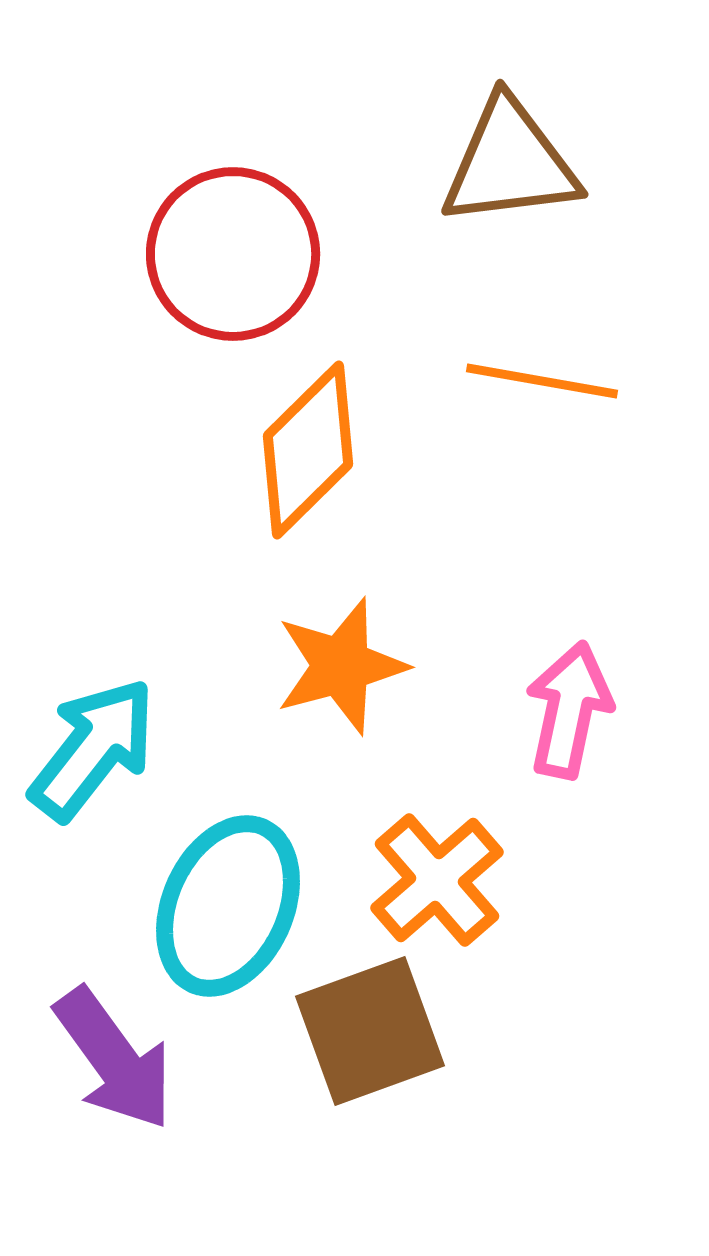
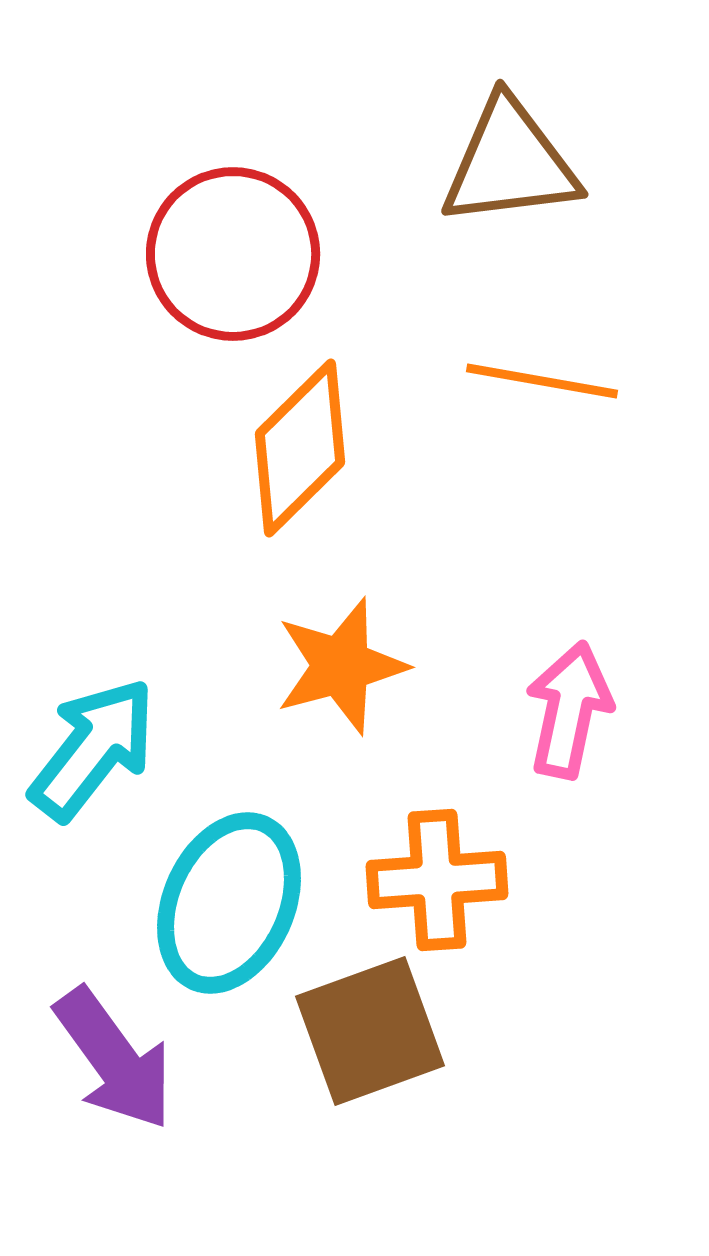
orange diamond: moved 8 px left, 2 px up
orange cross: rotated 37 degrees clockwise
cyan ellipse: moved 1 px right, 3 px up
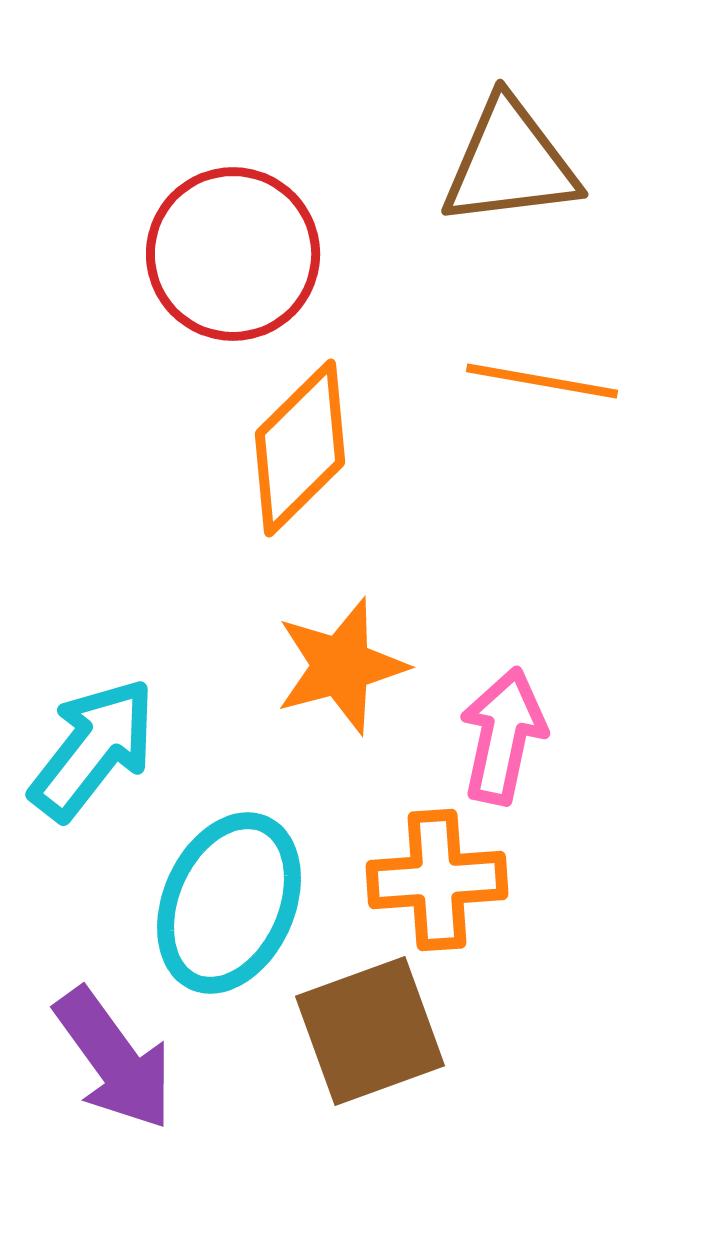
pink arrow: moved 66 px left, 26 px down
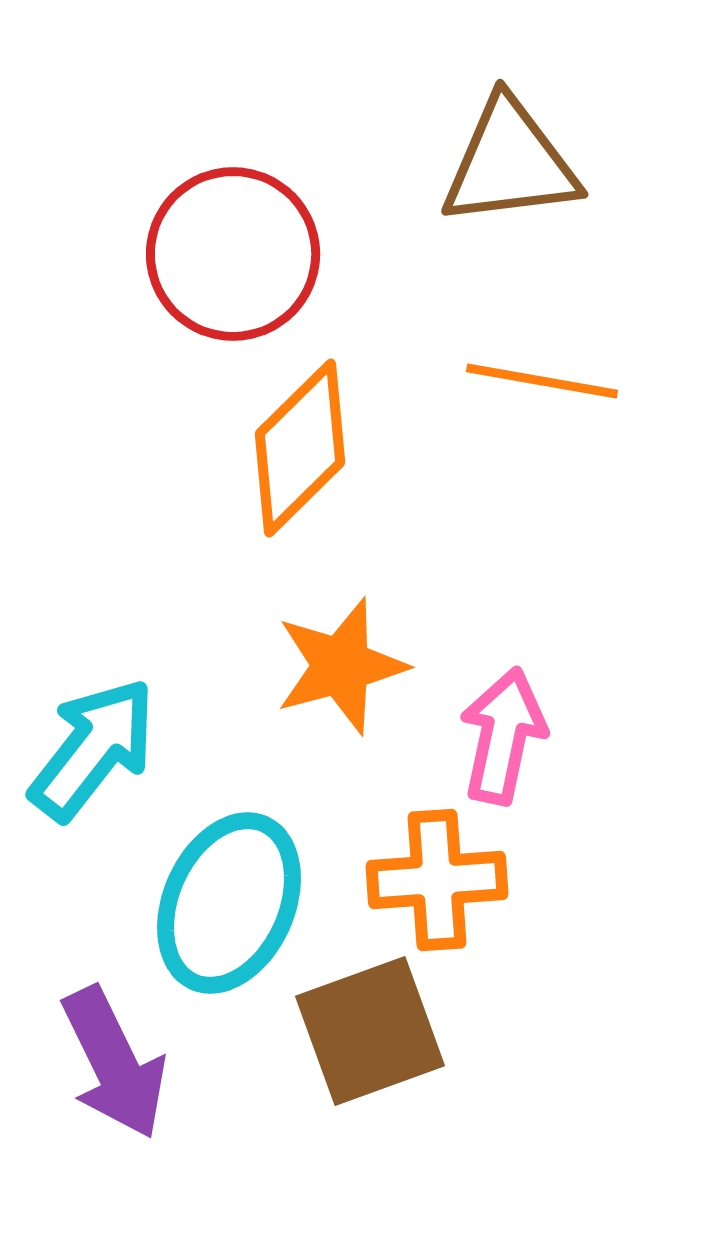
purple arrow: moved 4 px down; rotated 10 degrees clockwise
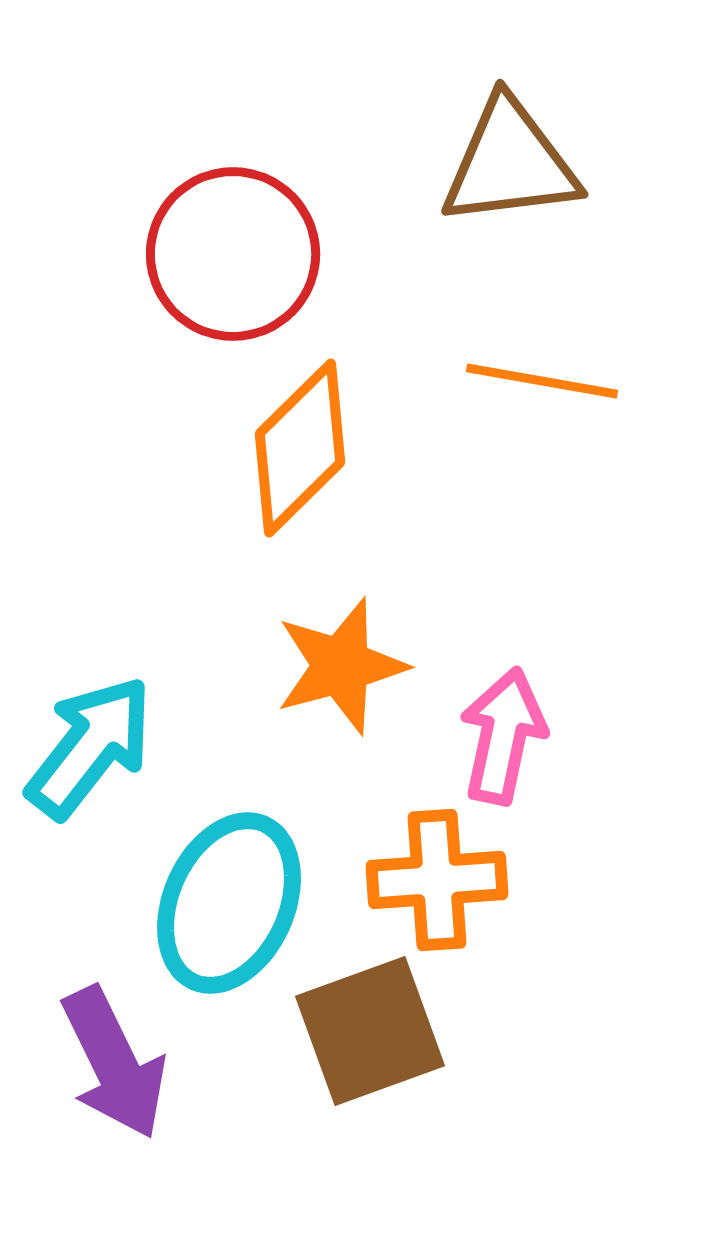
cyan arrow: moved 3 px left, 2 px up
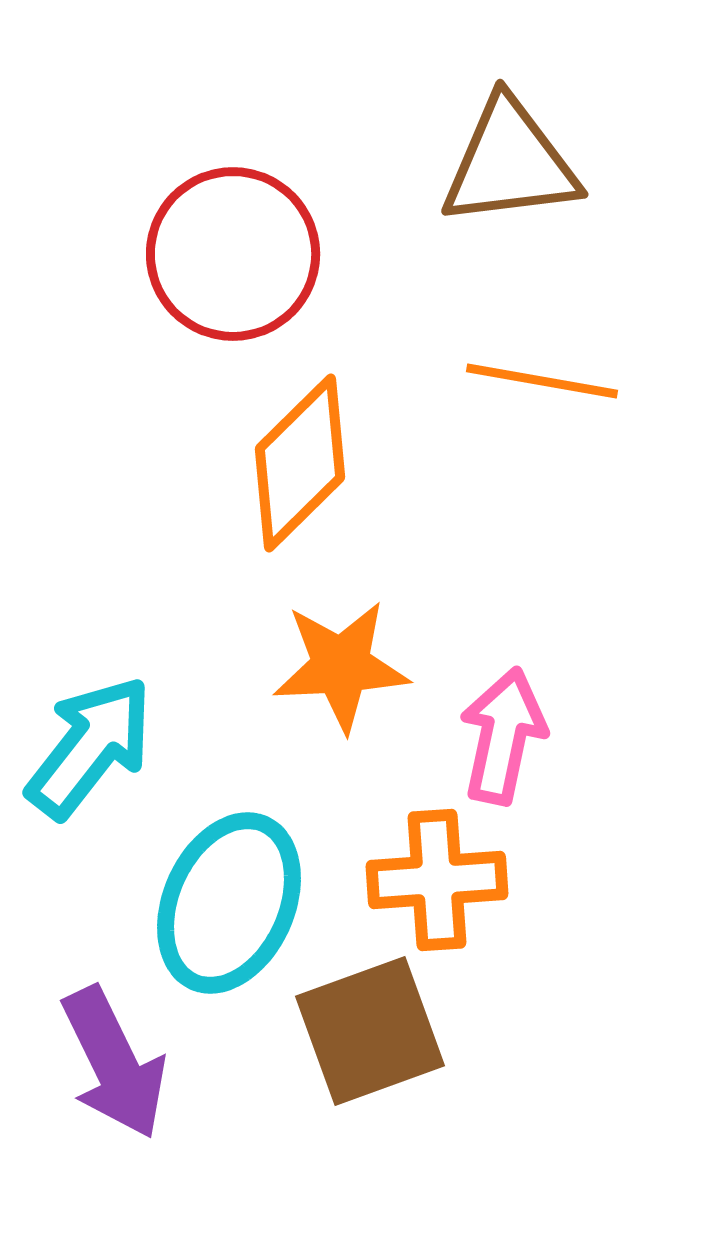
orange diamond: moved 15 px down
orange star: rotated 12 degrees clockwise
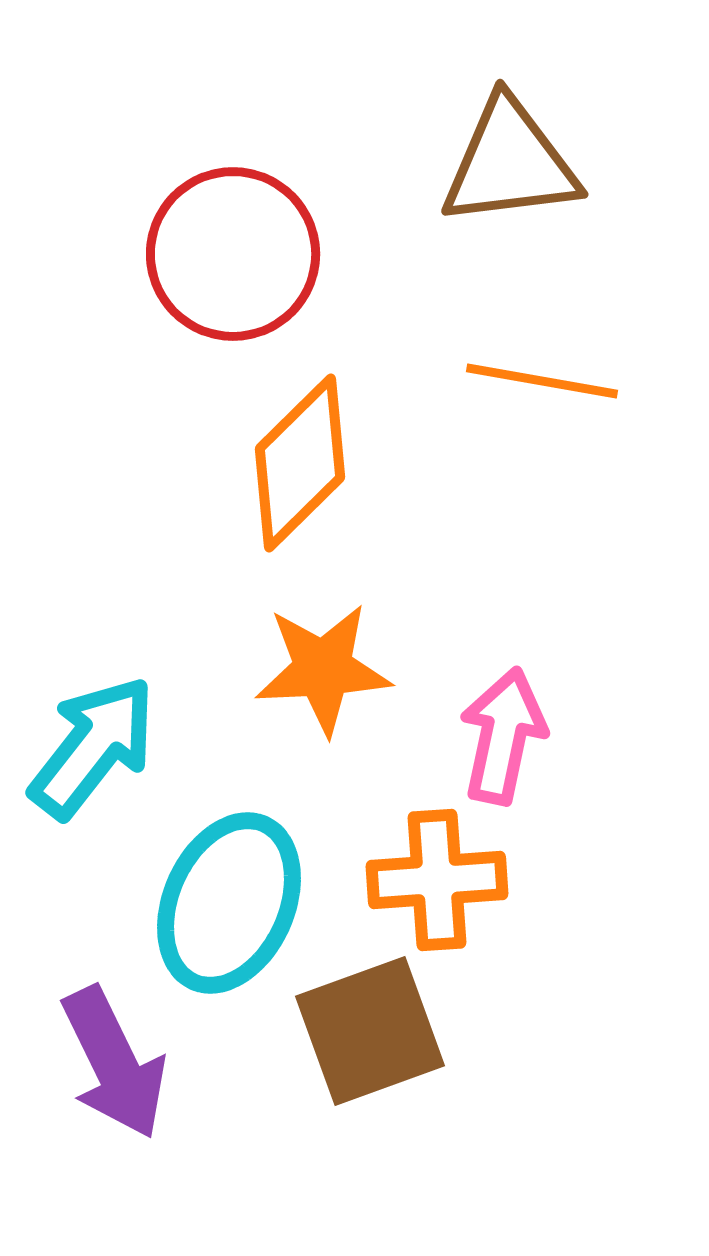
orange star: moved 18 px left, 3 px down
cyan arrow: moved 3 px right
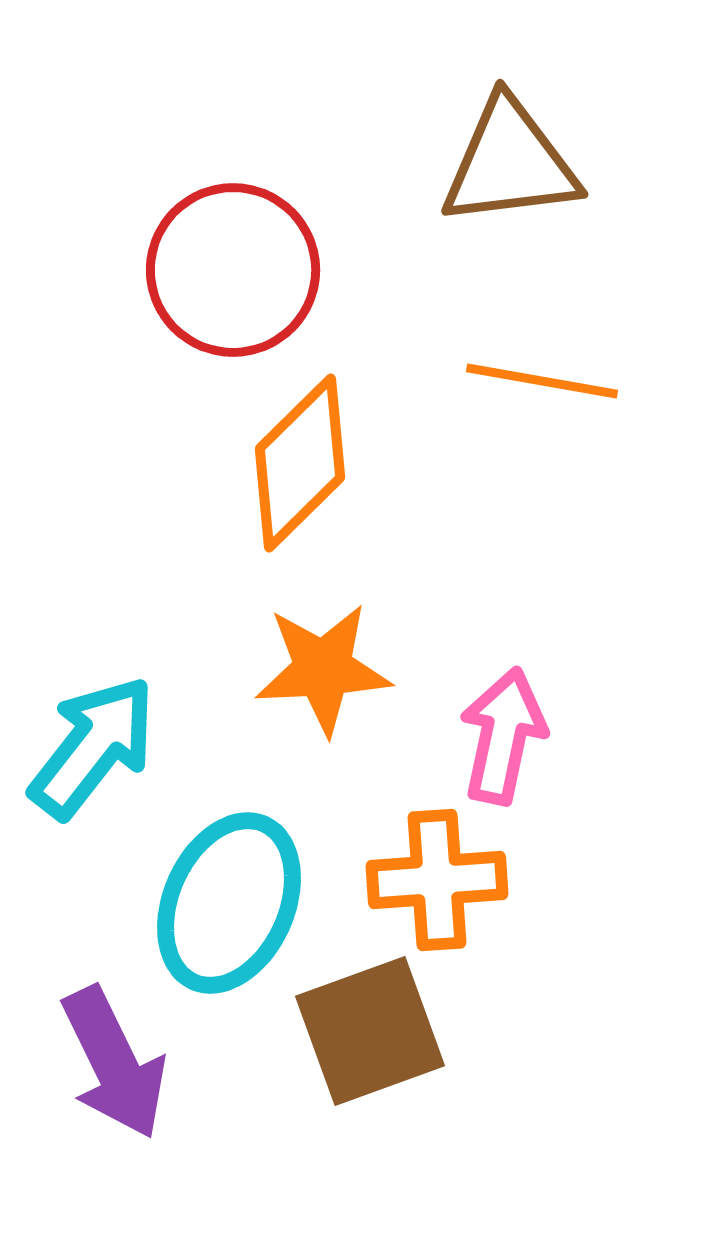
red circle: moved 16 px down
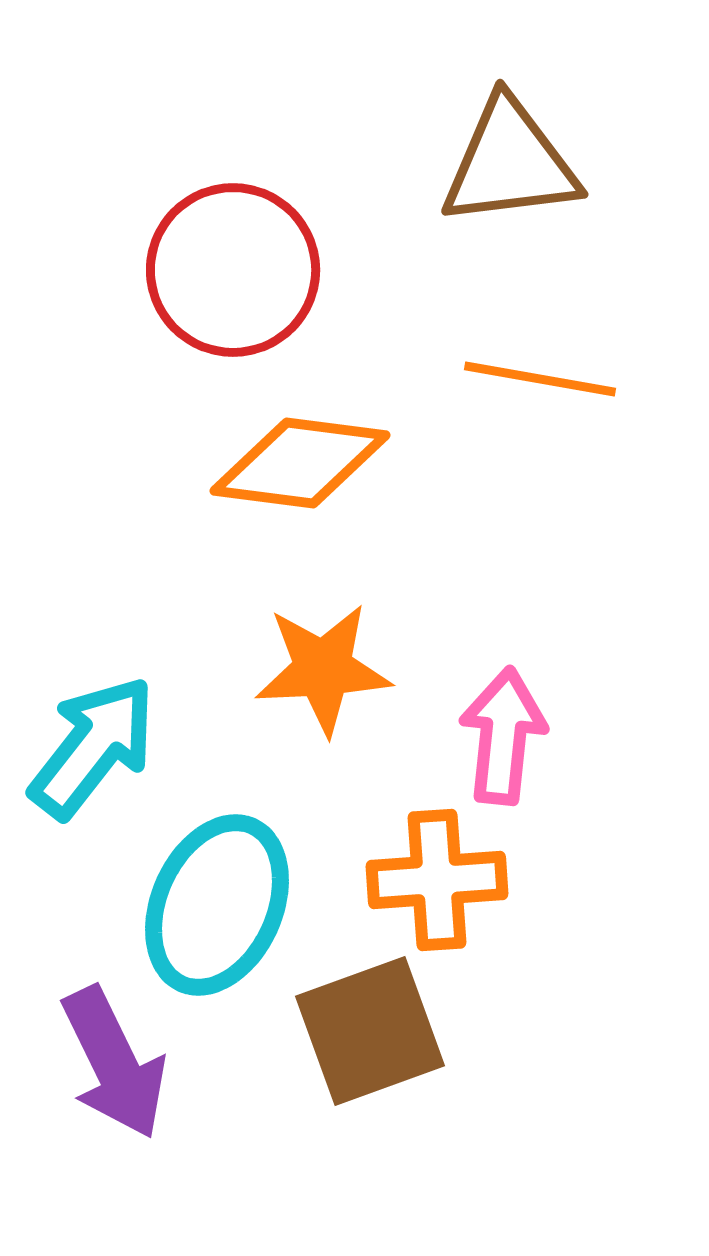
orange line: moved 2 px left, 2 px up
orange diamond: rotated 52 degrees clockwise
pink arrow: rotated 6 degrees counterclockwise
cyan ellipse: moved 12 px left, 2 px down
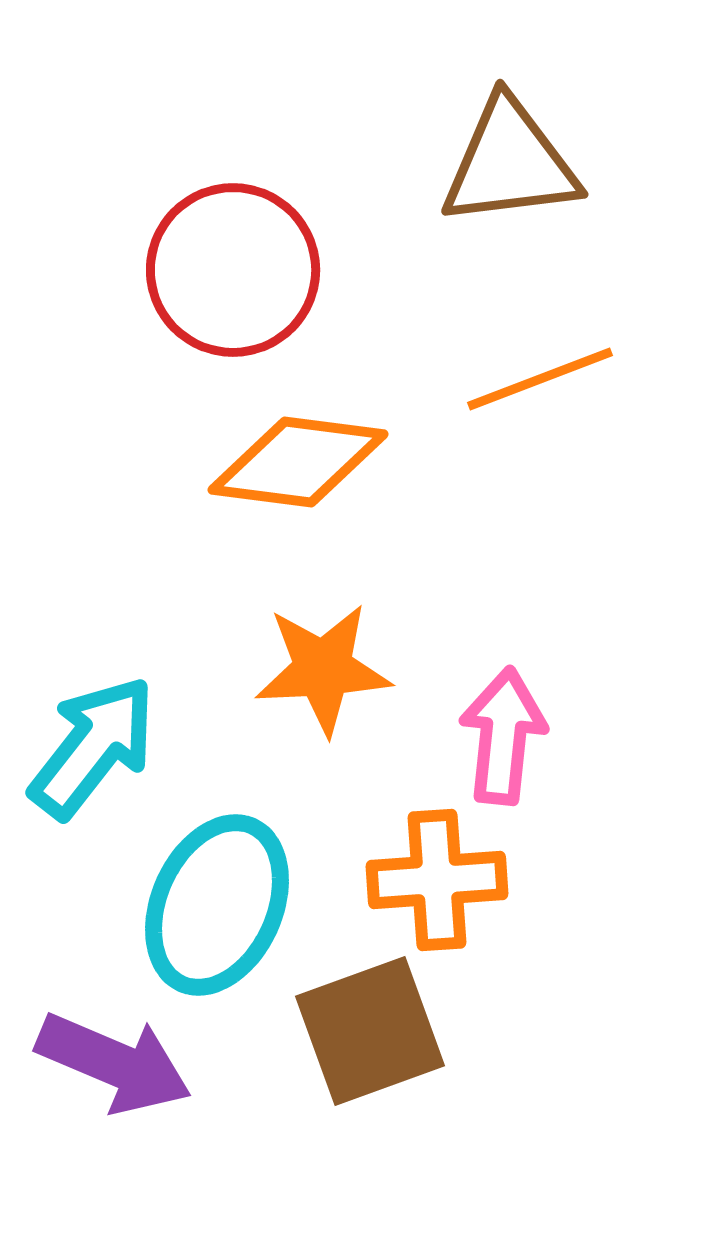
orange line: rotated 31 degrees counterclockwise
orange diamond: moved 2 px left, 1 px up
purple arrow: rotated 41 degrees counterclockwise
